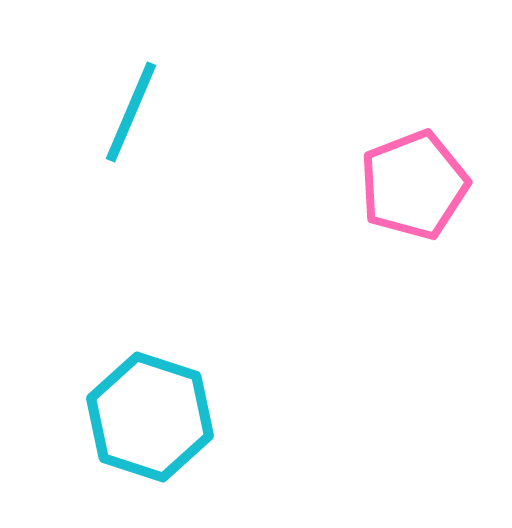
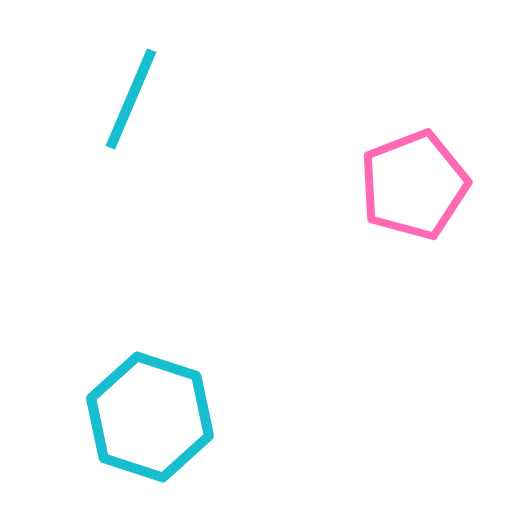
cyan line: moved 13 px up
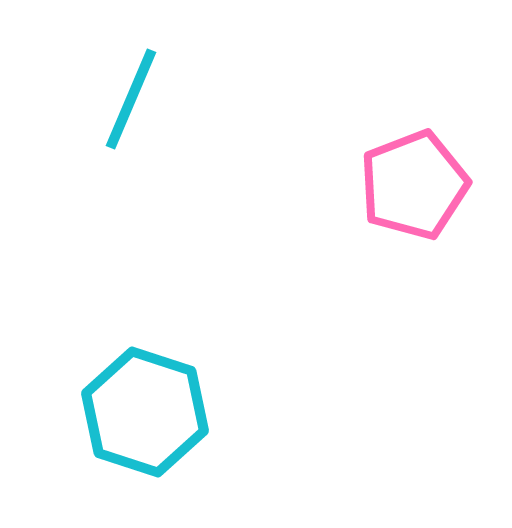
cyan hexagon: moved 5 px left, 5 px up
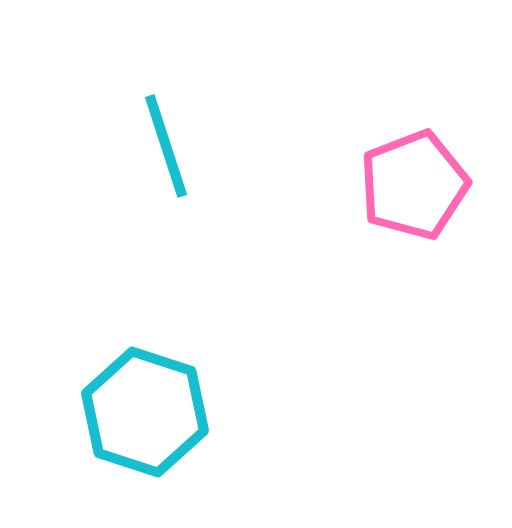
cyan line: moved 35 px right, 47 px down; rotated 41 degrees counterclockwise
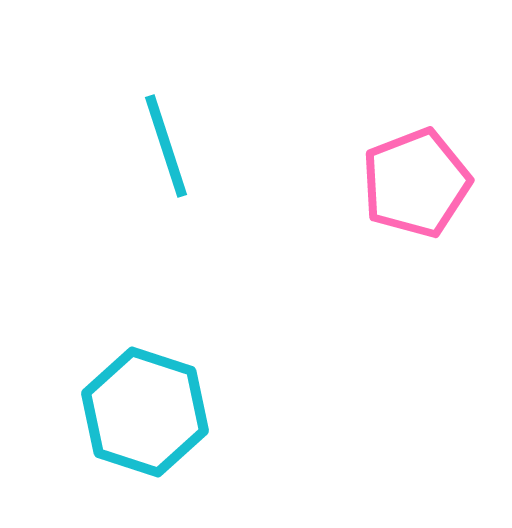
pink pentagon: moved 2 px right, 2 px up
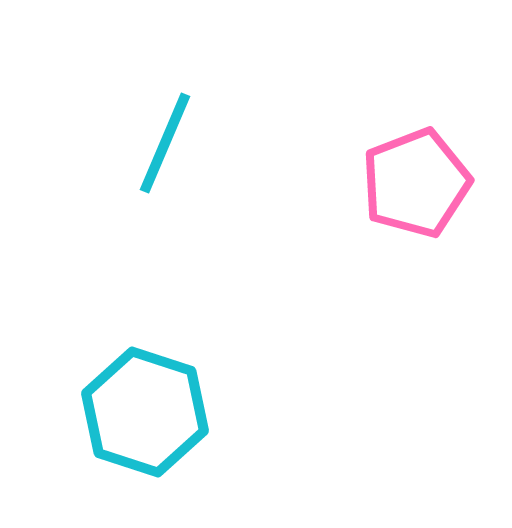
cyan line: moved 1 px left, 3 px up; rotated 41 degrees clockwise
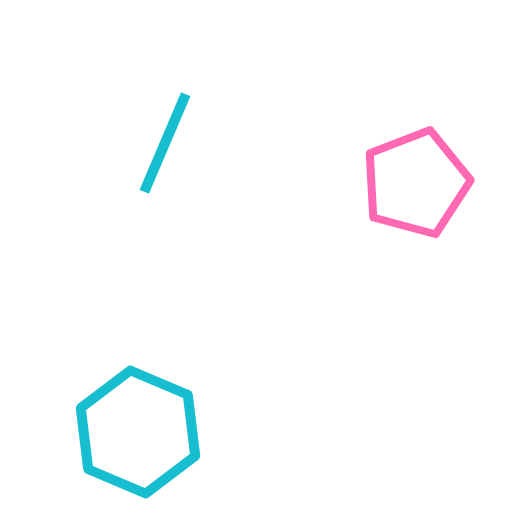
cyan hexagon: moved 7 px left, 20 px down; rotated 5 degrees clockwise
